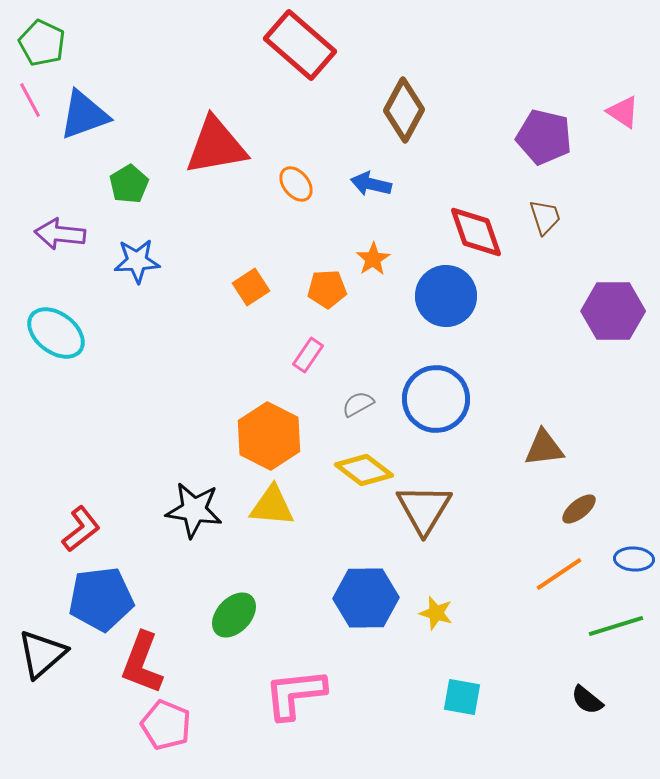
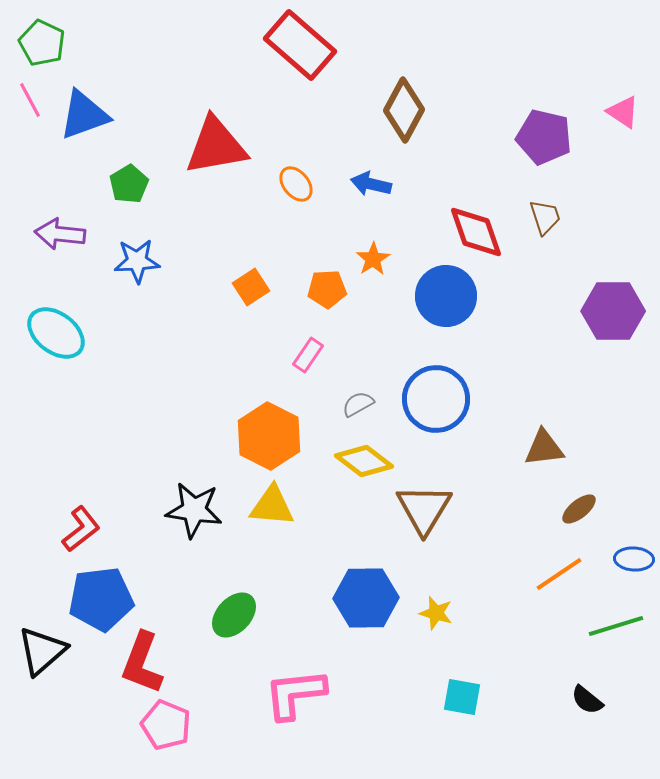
yellow diamond at (364, 470): moved 9 px up
black triangle at (42, 654): moved 3 px up
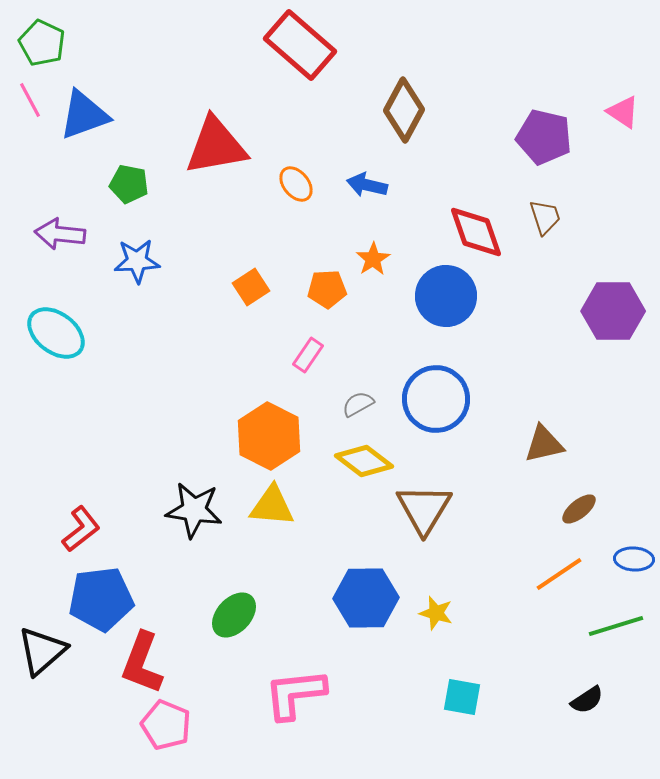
green pentagon at (129, 184): rotated 30 degrees counterclockwise
blue arrow at (371, 184): moved 4 px left, 1 px down
brown triangle at (544, 448): moved 4 px up; rotated 6 degrees counterclockwise
black semicircle at (587, 700): rotated 72 degrees counterclockwise
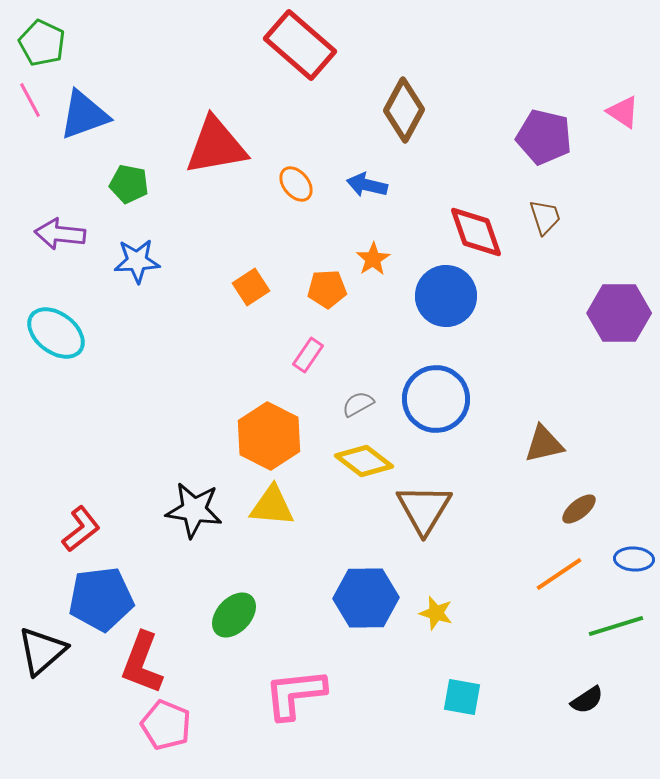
purple hexagon at (613, 311): moved 6 px right, 2 px down
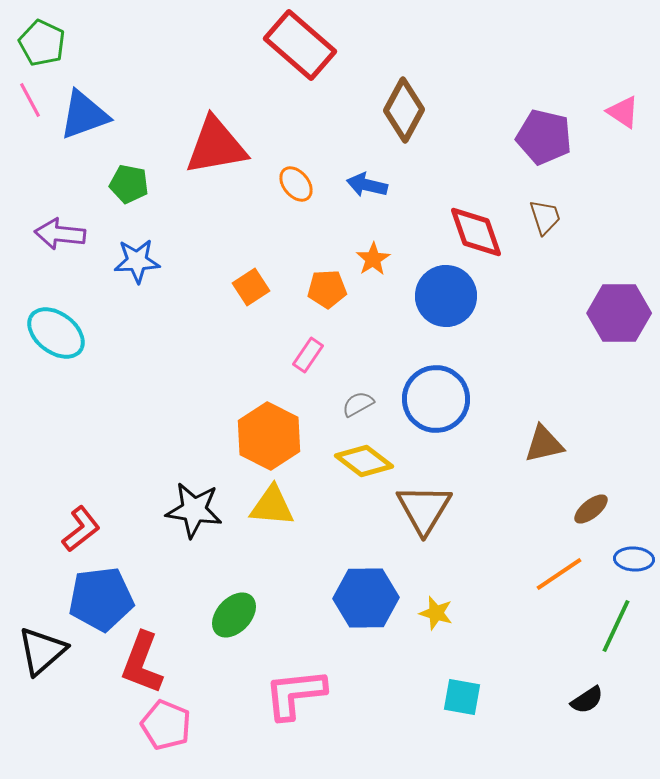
brown ellipse at (579, 509): moved 12 px right
green line at (616, 626): rotated 48 degrees counterclockwise
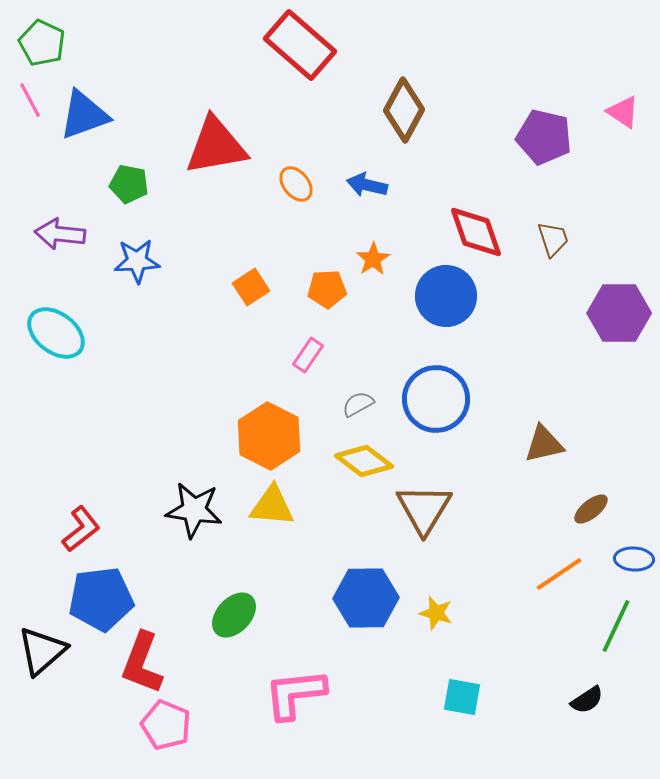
brown trapezoid at (545, 217): moved 8 px right, 22 px down
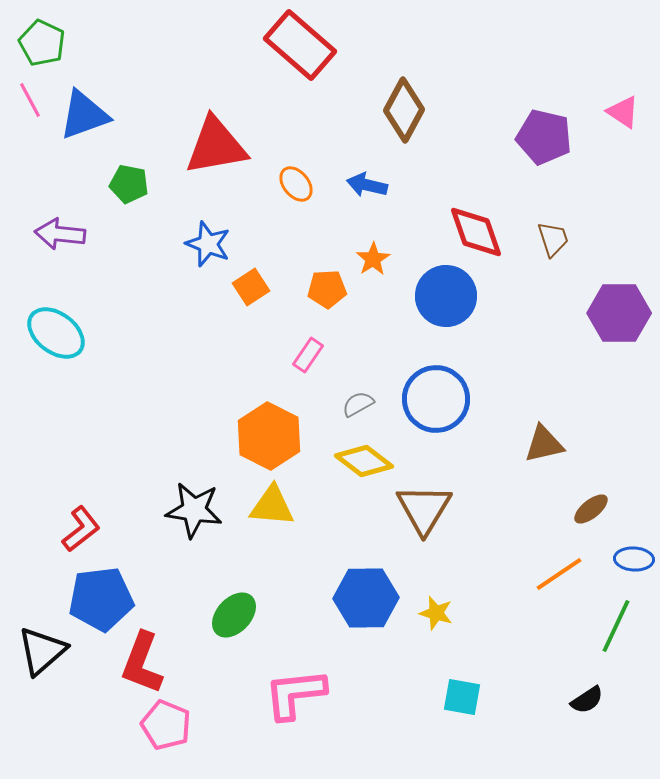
blue star at (137, 261): moved 71 px right, 17 px up; rotated 24 degrees clockwise
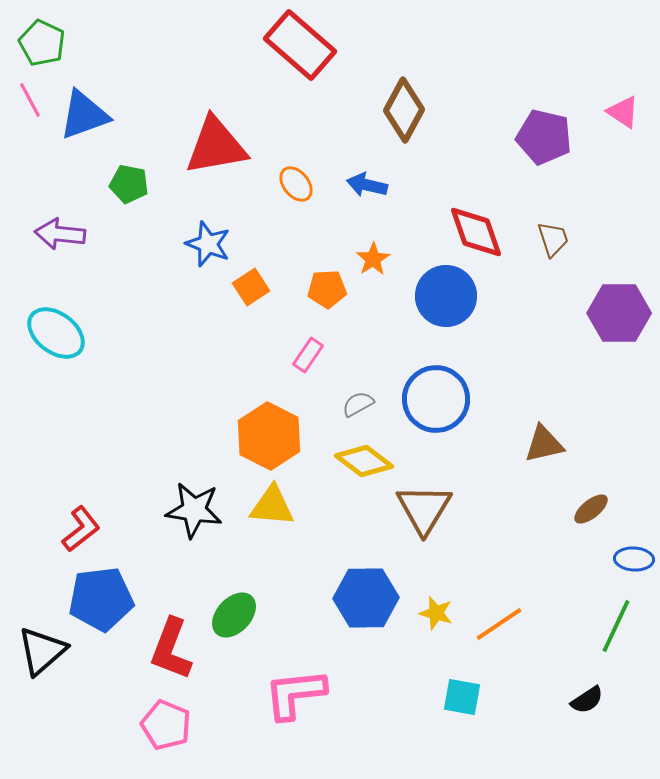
orange line at (559, 574): moved 60 px left, 50 px down
red L-shape at (142, 663): moved 29 px right, 14 px up
